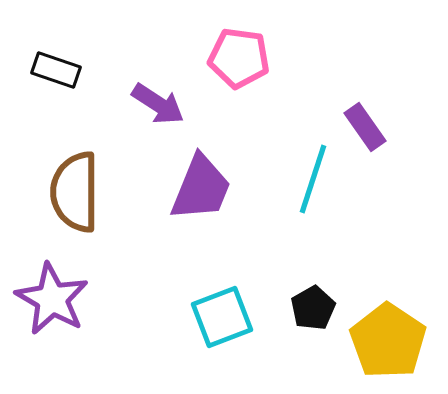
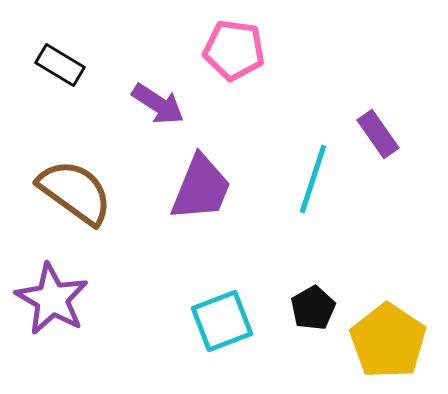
pink pentagon: moved 5 px left, 8 px up
black rectangle: moved 4 px right, 5 px up; rotated 12 degrees clockwise
purple rectangle: moved 13 px right, 7 px down
brown semicircle: rotated 126 degrees clockwise
cyan square: moved 4 px down
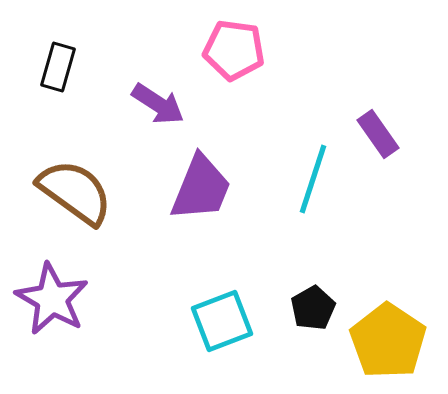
black rectangle: moved 2 px left, 2 px down; rotated 75 degrees clockwise
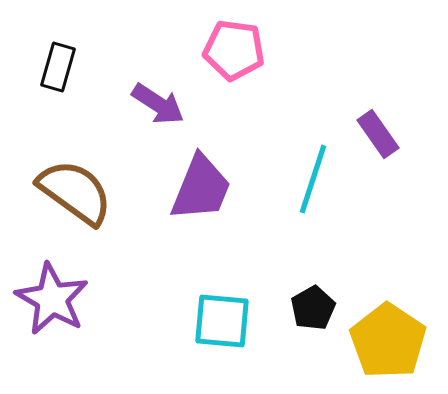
cyan square: rotated 26 degrees clockwise
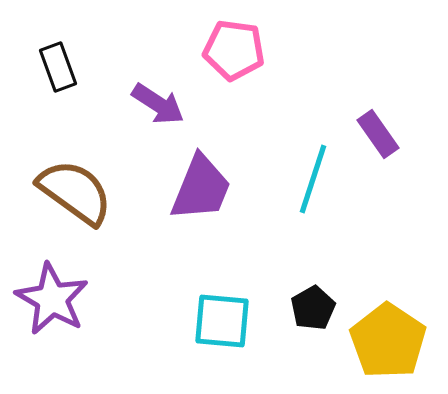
black rectangle: rotated 36 degrees counterclockwise
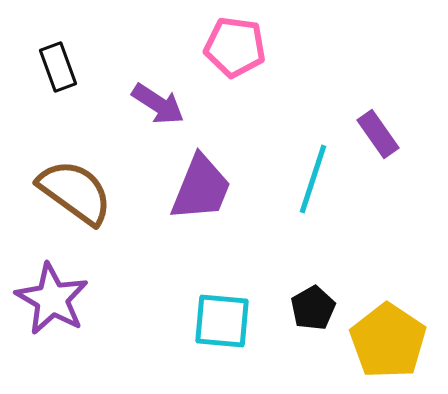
pink pentagon: moved 1 px right, 3 px up
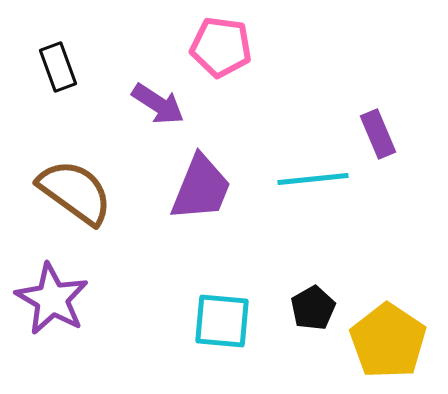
pink pentagon: moved 14 px left
purple rectangle: rotated 12 degrees clockwise
cyan line: rotated 66 degrees clockwise
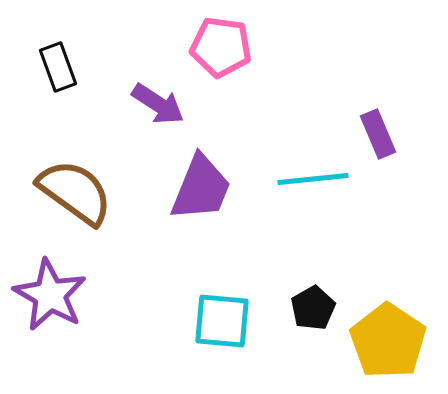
purple star: moved 2 px left, 4 px up
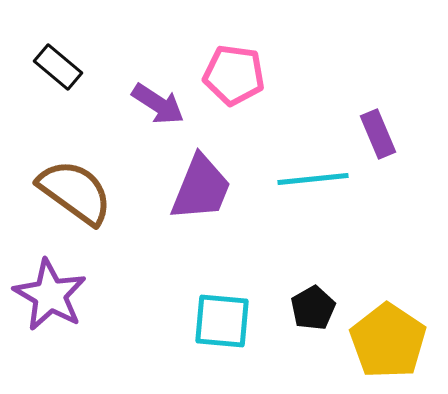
pink pentagon: moved 13 px right, 28 px down
black rectangle: rotated 30 degrees counterclockwise
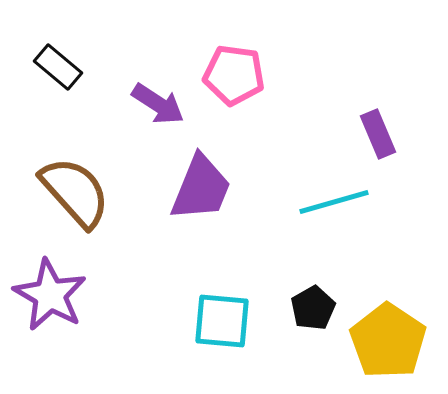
cyan line: moved 21 px right, 23 px down; rotated 10 degrees counterclockwise
brown semicircle: rotated 12 degrees clockwise
